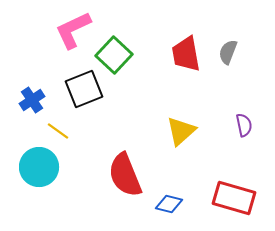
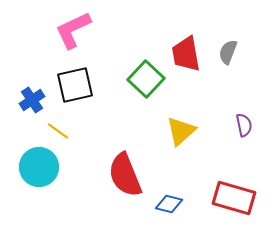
green square: moved 32 px right, 24 px down
black square: moved 9 px left, 4 px up; rotated 9 degrees clockwise
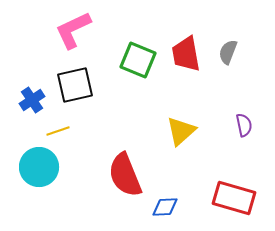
green square: moved 8 px left, 19 px up; rotated 21 degrees counterclockwise
yellow line: rotated 55 degrees counterclockwise
blue diamond: moved 4 px left, 3 px down; rotated 16 degrees counterclockwise
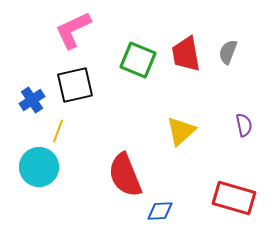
yellow line: rotated 50 degrees counterclockwise
blue diamond: moved 5 px left, 4 px down
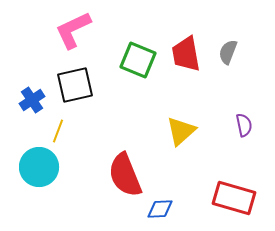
blue diamond: moved 2 px up
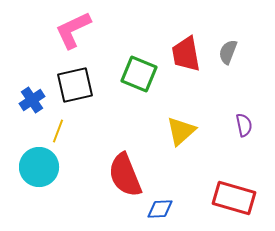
green square: moved 1 px right, 14 px down
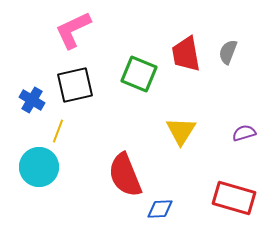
blue cross: rotated 25 degrees counterclockwise
purple semicircle: moved 8 px down; rotated 95 degrees counterclockwise
yellow triangle: rotated 16 degrees counterclockwise
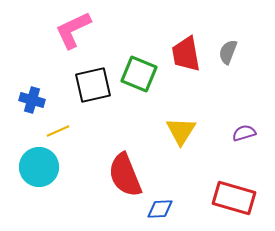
black square: moved 18 px right
blue cross: rotated 15 degrees counterclockwise
yellow line: rotated 45 degrees clockwise
